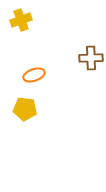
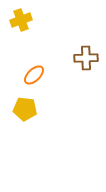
brown cross: moved 5 px left
orange ellipse: rotated 25 degrees counterclockwise
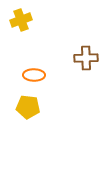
orange ellipse: rotated 45 degrees clockwise
yellow pentagon: moved 3 px right, 2 px up
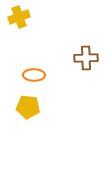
yellow cross: moved 2 px left, 3 px up
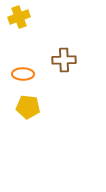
brown cross: moved 22 px left, 2 px down
orange ellipse: moved 11 px left, 1 px up
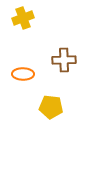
yellow cross: moved 4 px right, 1 px down
yellow pentagon: moved 23 px right
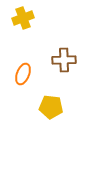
orange ellipse: rotated 70 degrees counterclockwise
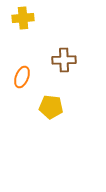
yellow cross: rotated 15 degrees clockwise
orange ellipse: moved 1 px left, 3 px down
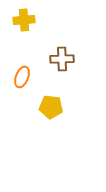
yellow cross: moved 1 px right, 2 px down
brown cross: moved 2 px left, 1 px up
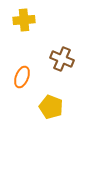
brown cross: rotated 25 degrees clockwise
yellow pentagon: rotated 15 degrees clockwise
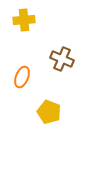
yellow pentagon: moved 2 px left, 5 px down
